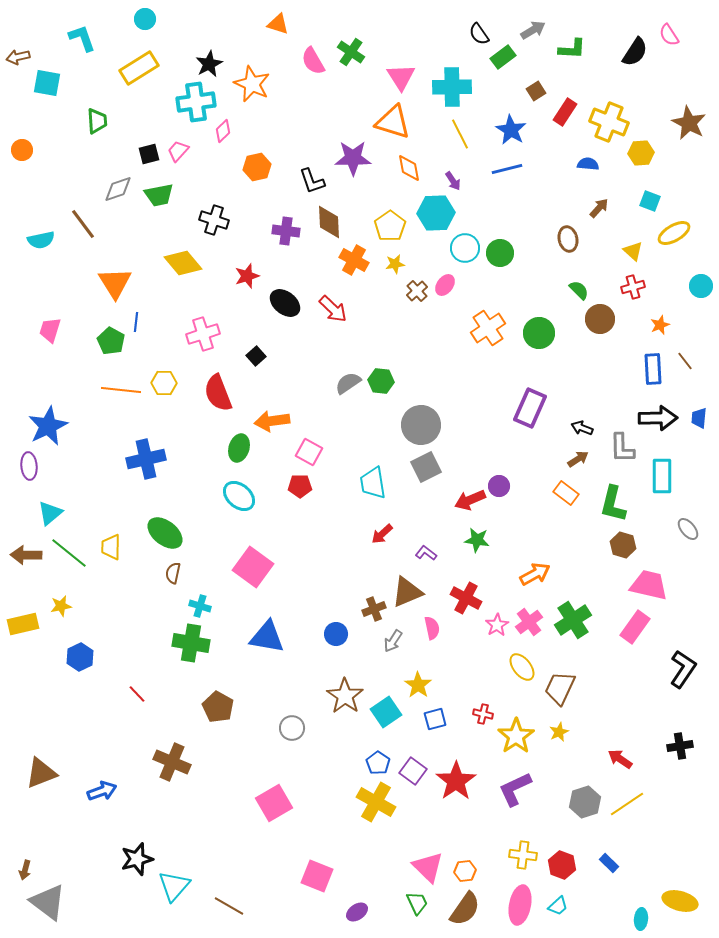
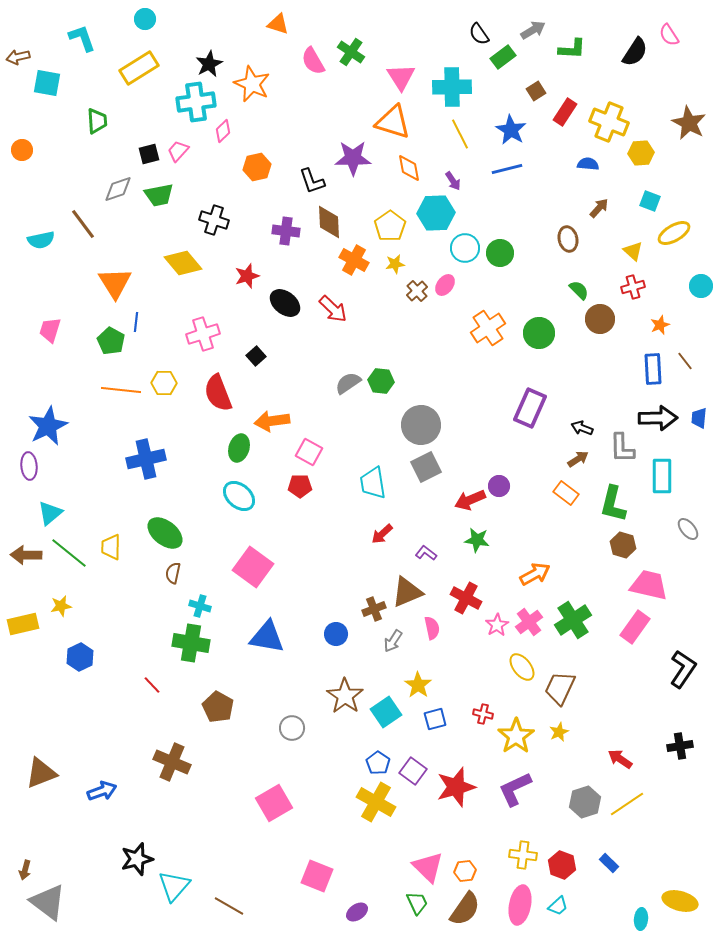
red line at (137, 694): moved 15 px right, 9 px up
red star at (456, 781): moved 6 px down; rotated 18 degrees clockwise
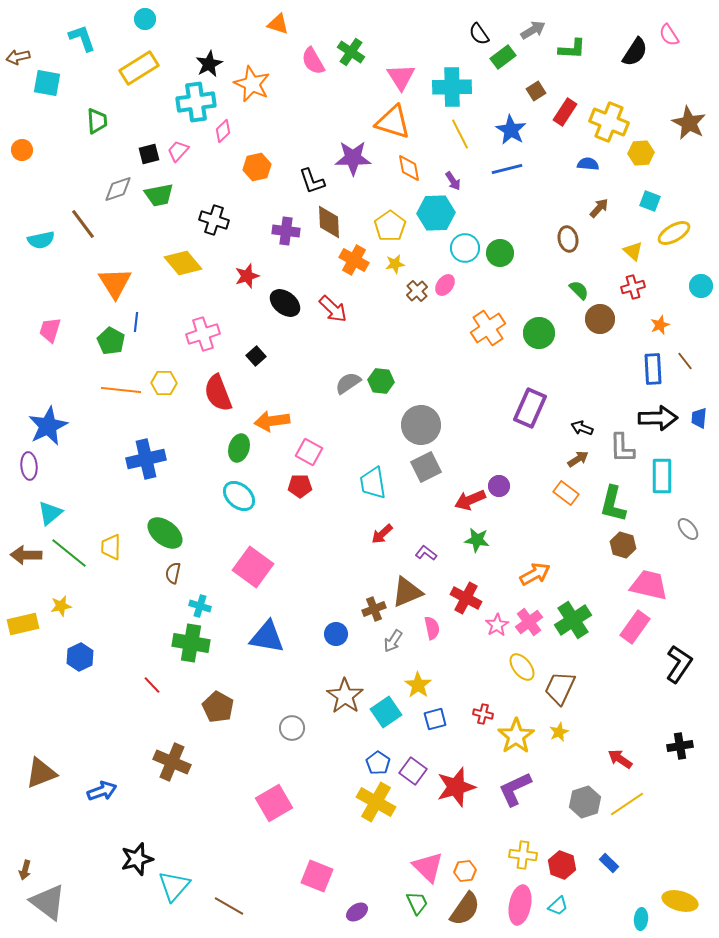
black L-shape at (683, 669): moved 4 px left, 5 px up
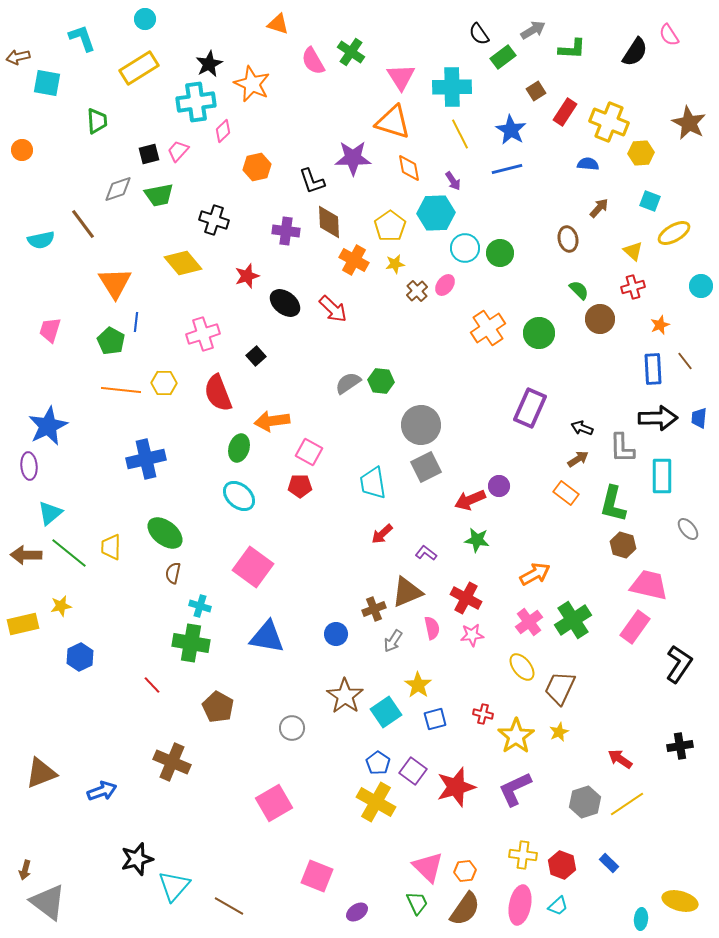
pink star at (497, 625): moved 25 px left, 10 px down; rotated 25 degrees clockwise
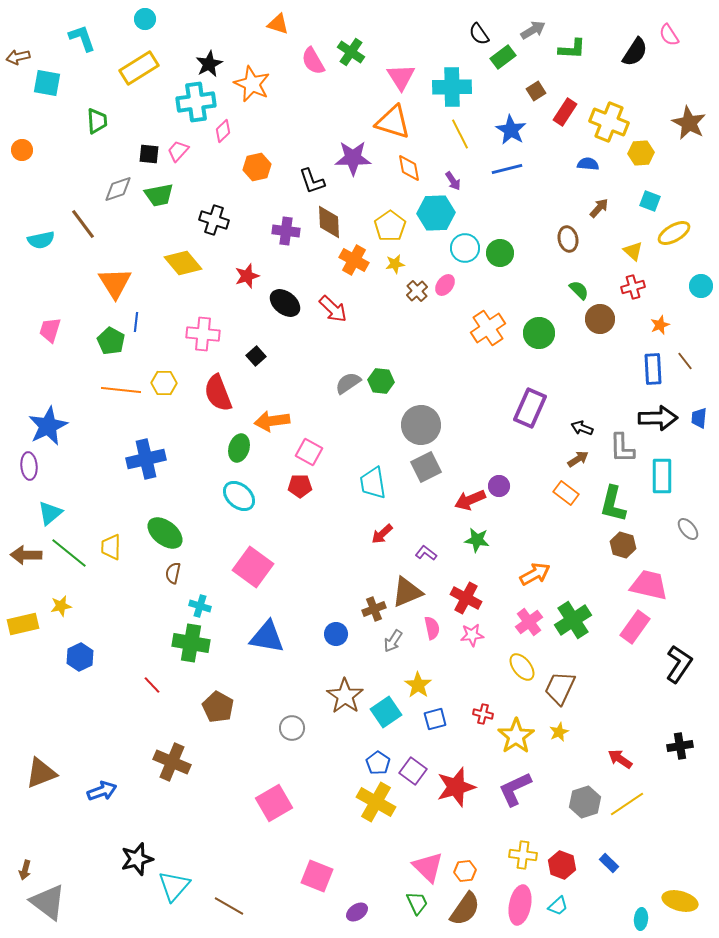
black square at (149, 154): rotated 20 degrees clockwise
pink cross at (203, 334): rotated 24 degrees clockwise
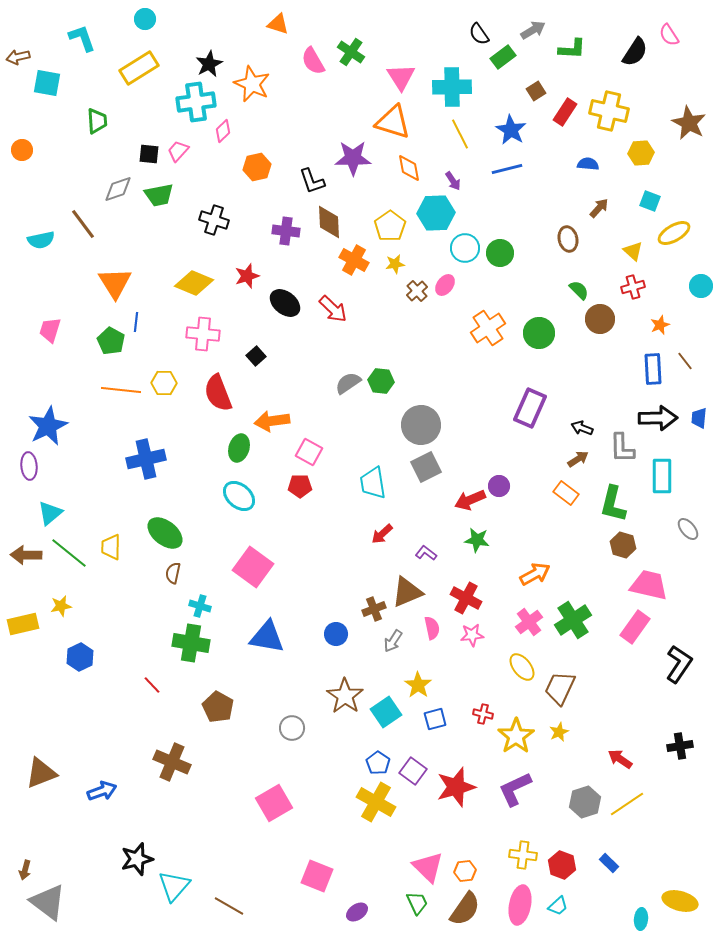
yellow cross at (609, 122): moved 11 px up; rotated 9 degrees counterclockwise
yellow diamond at (183, 263): moved 11 px right, 20 px down; rotated 27 degrees counterclockwise
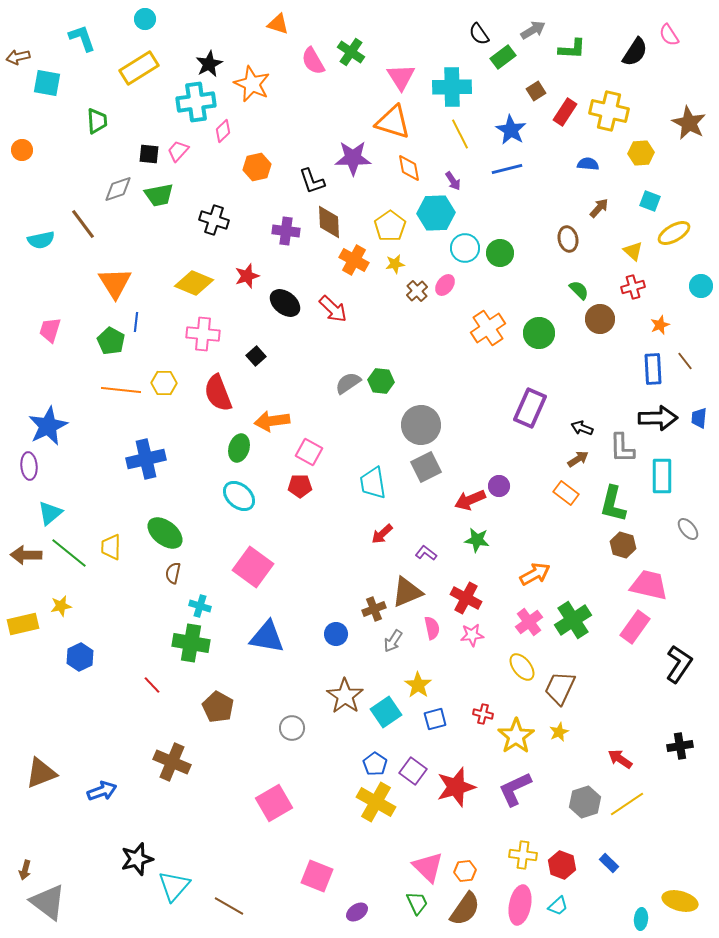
blue pentagon at (378, 763): moved 3 px left, 1 px down
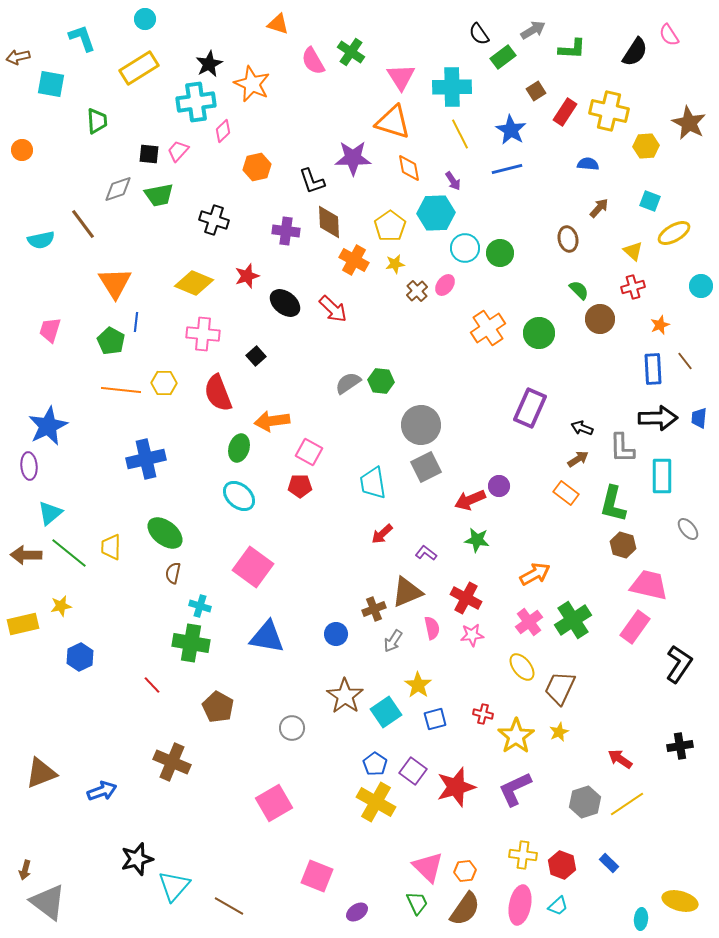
cyan square at (47, 83): moved 4 px right, 1 px down
yellow hexagon at (641, 153): moved 5 px right, 7 px up
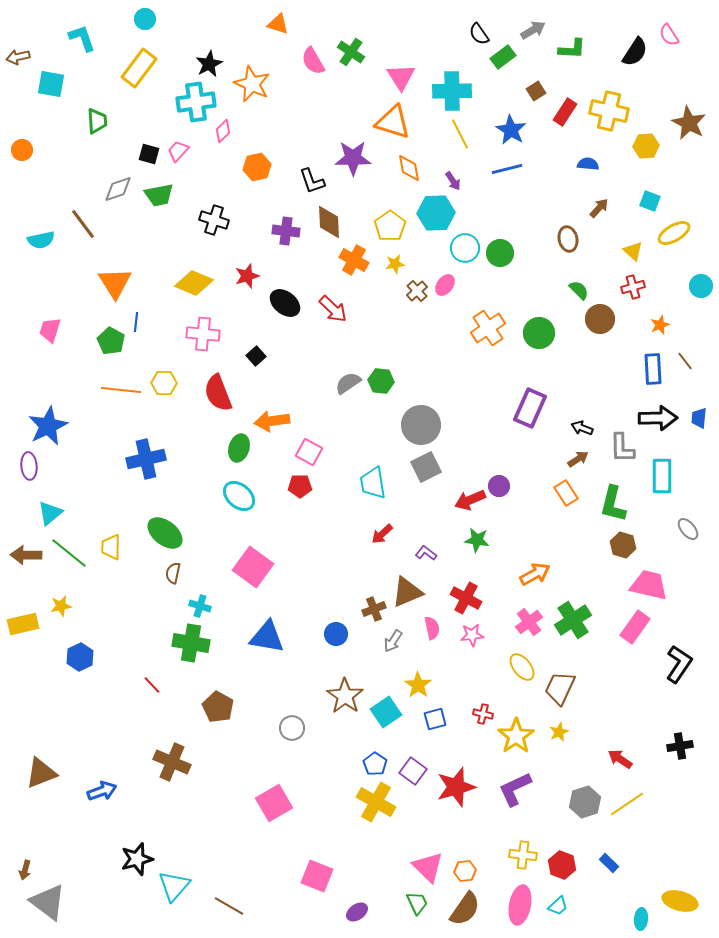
yellow rectangle at (139, 68): rotated 21 degrees counterclockwise
cyan cross at (452, 87): moved 4 px down
black square at (149, 154): rotated 10 degrees clockwise
orange rectangle at (566, 493): rotated 20 degrees clockwise
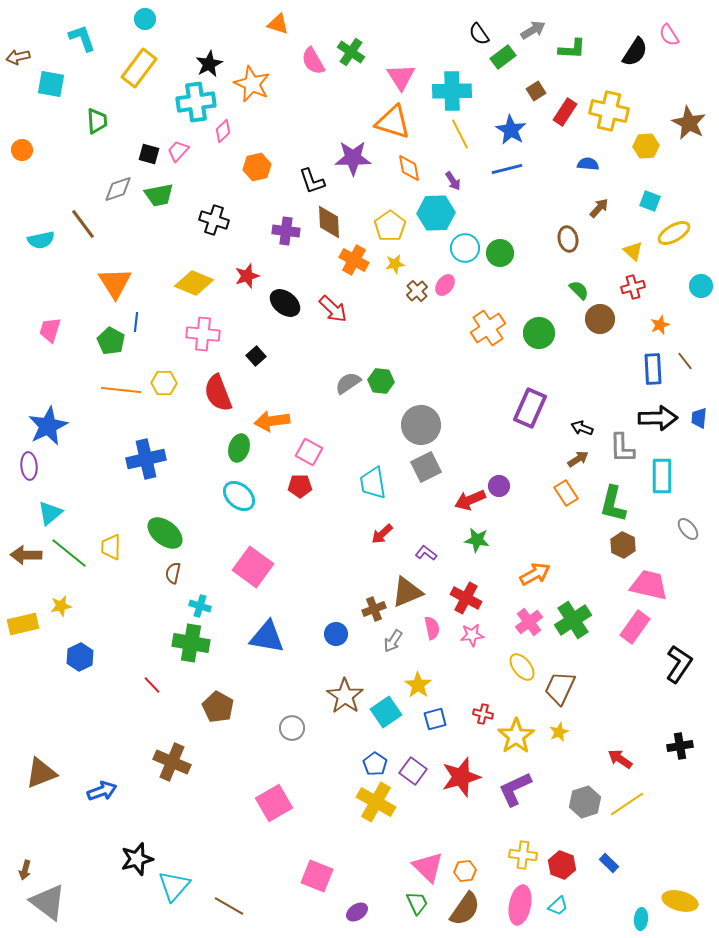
brown hexagon at (623, 545): rotated 10 degrees clockwise
red star at (456, 787): moved 5 px right, 10 px up
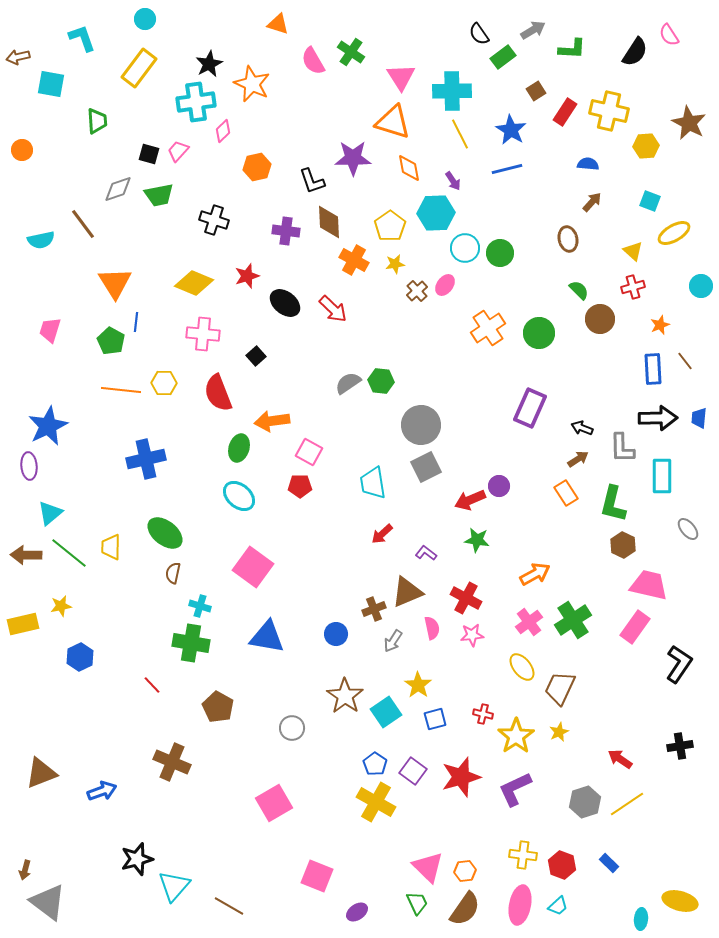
brown arrow at (599, 208): moved 7 px left, 6 px up
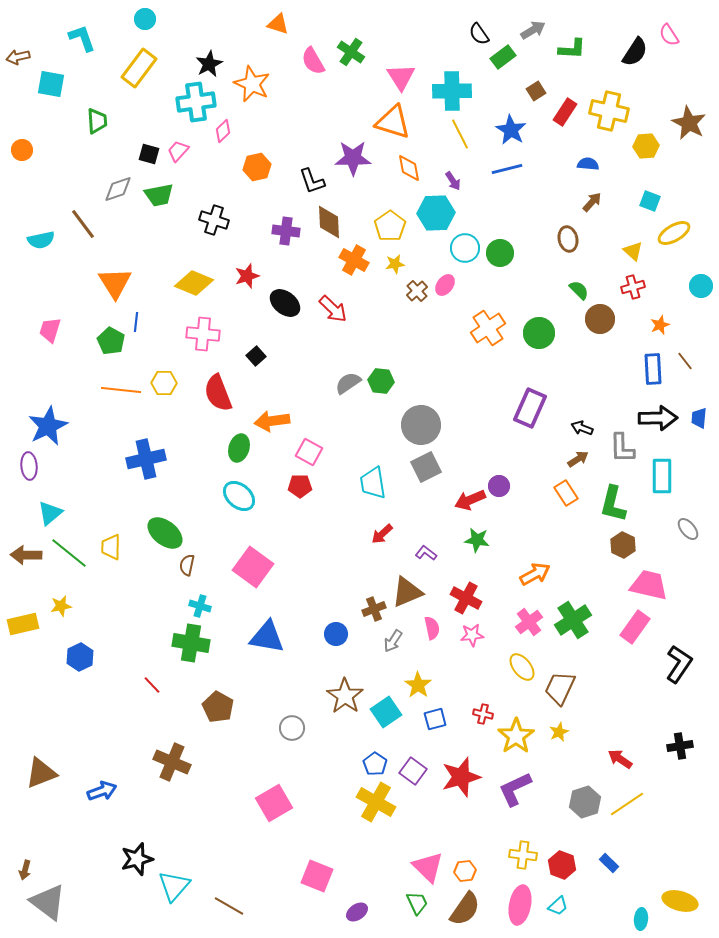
brown semicircle at (173, 573): moved 14 px right, 8 px up
